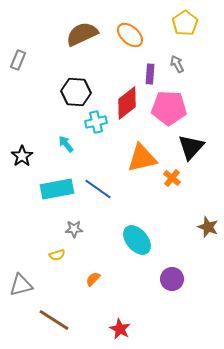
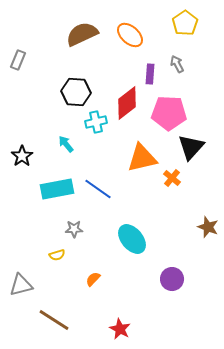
pink pentagon: moved 5 px down
cyan ellipse: moved 5 px left, 1 px up
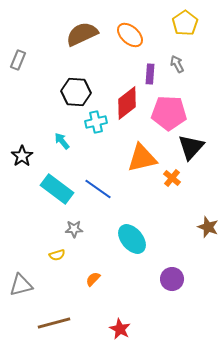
cyan arrow: moved 4 px left, 3 px up
cyan rectangle: rotated 48 degrees clockwise
brown line: moved 3 px down; rotated 48 degrees counterclockwise
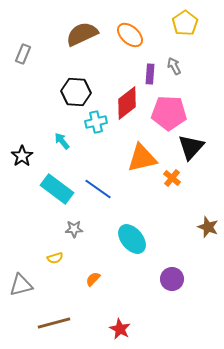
gray rectangle: moved 5 px right, 6 px up
gray arrow: moved 3 px left, 2 px down
yellow semicircle: moved 2 px left, 3 px down
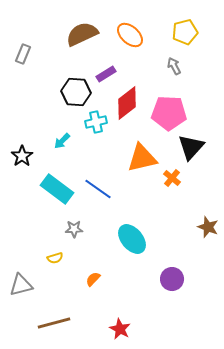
yellow pentagon: moved 9 px down; rotated 20 degrees clockwise
purple rectangle: moved 44 px left; rotated 54 degrees clockwise
cyan arrow: rotated 96 degrees counterclockwise
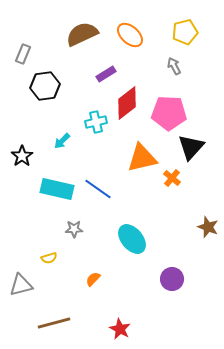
black hexagon: moved 31 px left, 6 px up; rotated 12 degrees counterclockwise
cyan rectangle: rotated 24 degrees counterclockwise
yellow semicircle: moved 6 px left
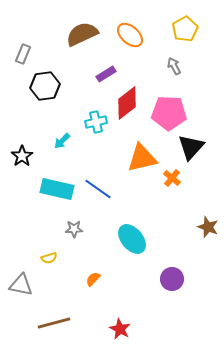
yellow pentagon: moved 3 px up; rotated 15 degrees counterclockwise
gray triangle: rotated 25 degrees clockwise
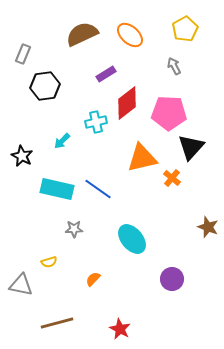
black star: rotated 10 degrees counterclockwise
yellow semicircle: moved 4 px down
brown line: moved 3 px right
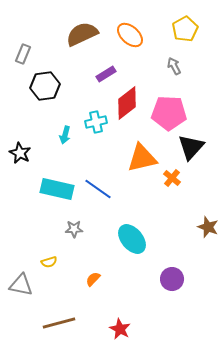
cyan arrow: moved 3 px right, 6 px up; rotated 30 degrees counterclockwise
black star: moved 2 px left, 3 px up
brown line: moved 2 px right
